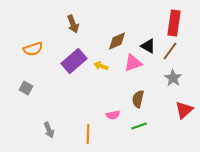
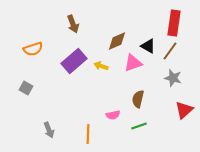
gray star: rotated 18 degrees counterclockwise
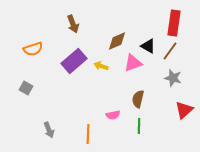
green line: rotated 70 degrees counterclockwise
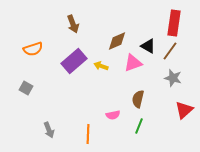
green line: rotated 21 degrees clockwise
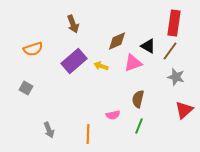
gray star: moved 3 px right, 1 px up
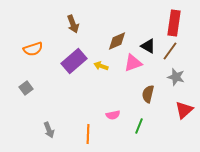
gray square: rotated 24 degrees clockwise
brown semicircle: moved 10 px right, 5 px up
